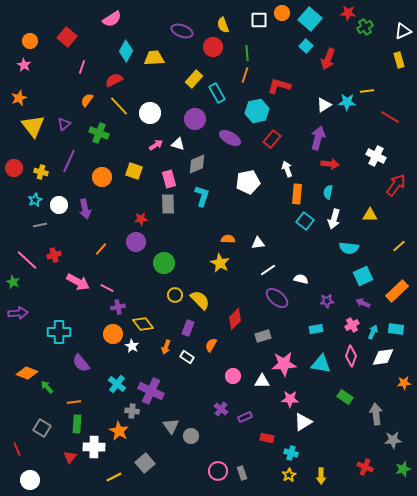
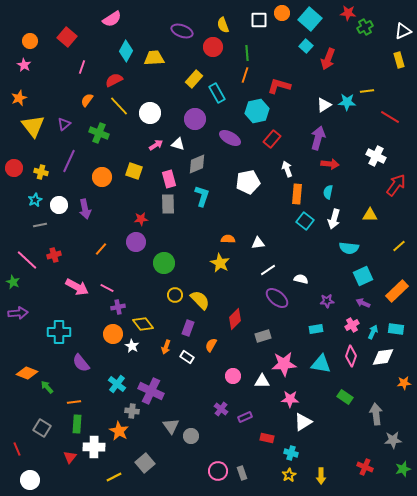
pink arrow at (78, 282): moved 1 px left, 5 px down
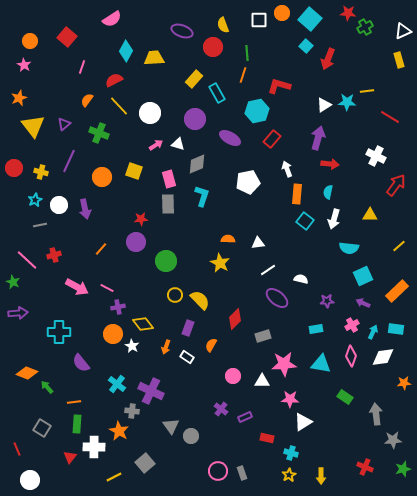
orange line at (245, 75): moved 2 px left
green circle at (164, 263): moved 2 px right, 2 px up
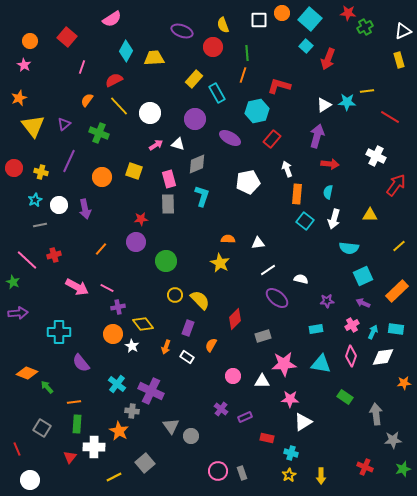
purple arrow at (318, 138): moved 1 px left, 2 px up
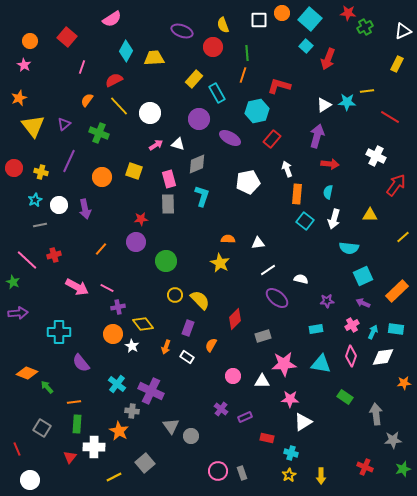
yellow rectangle at (399, 60): moved 2 px left, 4 px down; rotated 42 degrees clockwise
purple circle at (195, 119): moved 4 px right
yellow line at (399, 246): moved 4 px right, 9 px up
